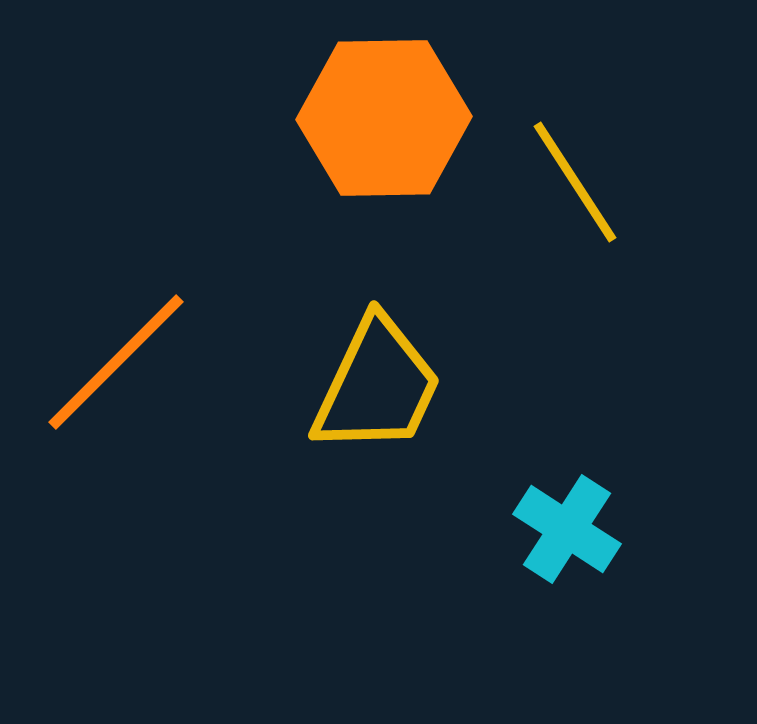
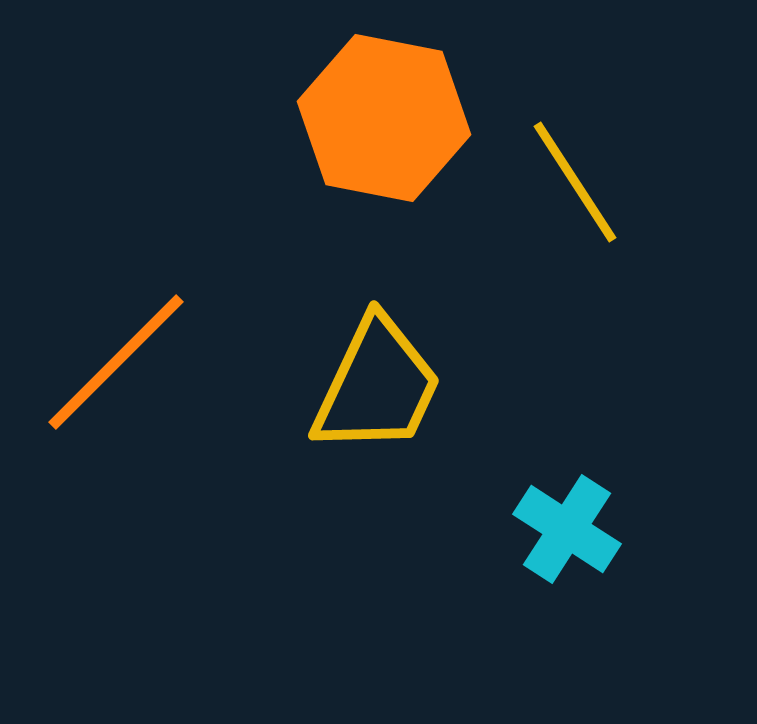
orange hexagon: rotated 12 degrees clockwise
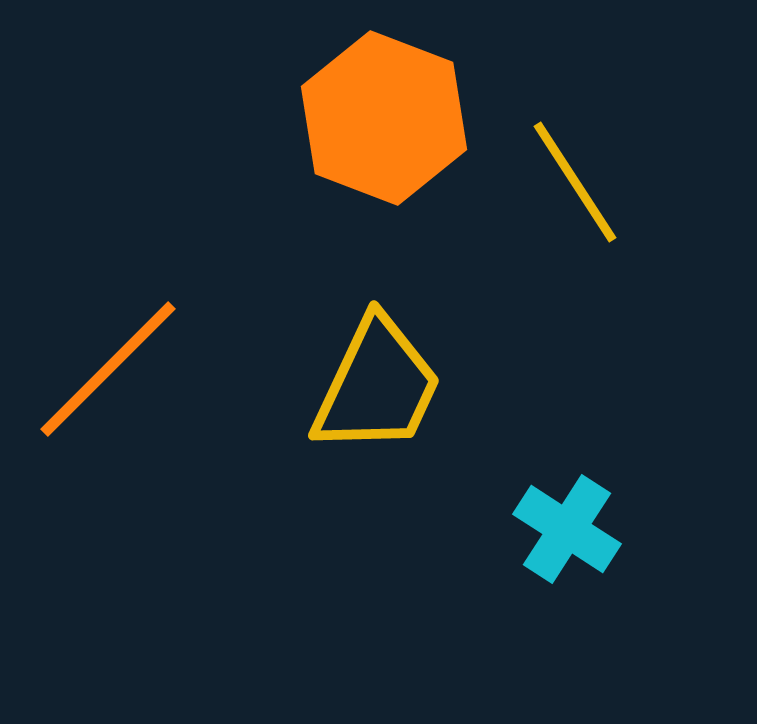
orange hexagon: rotated 10 degrees clockwise
orange line: moved 8 px left, 7 px down
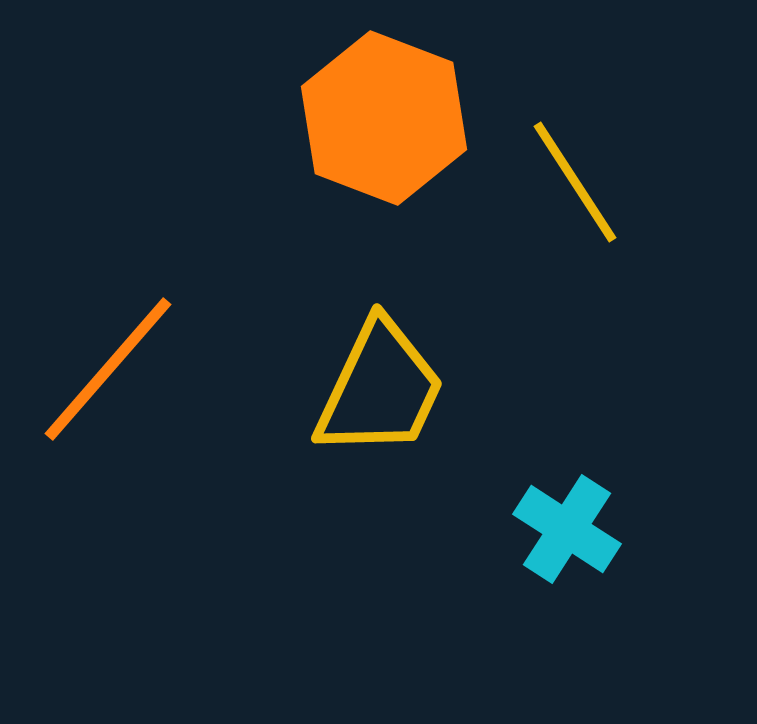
orange line: rotated 4 degrees counterclockwise
yellow trapezoid: moved 3 px right, 3 px down
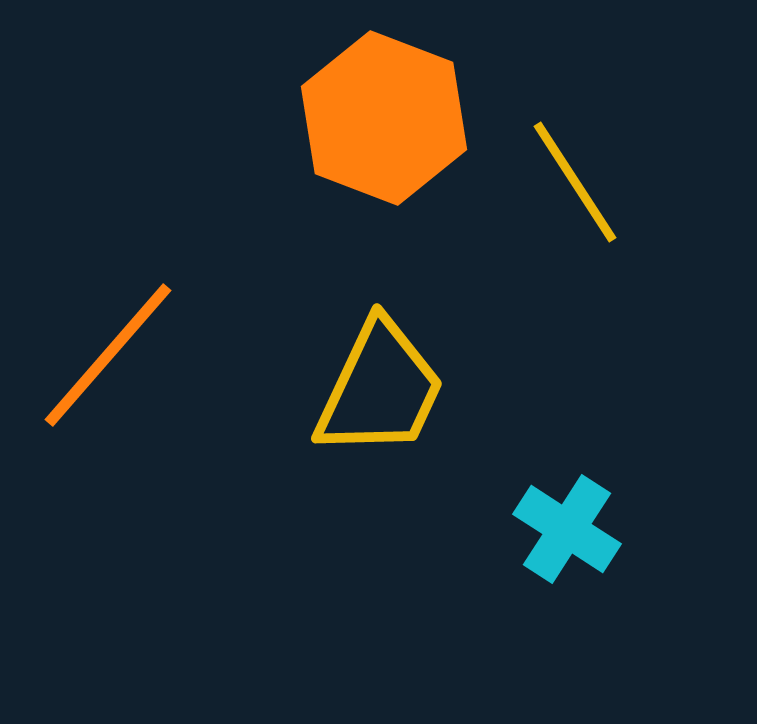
orange line: moved 14 px up
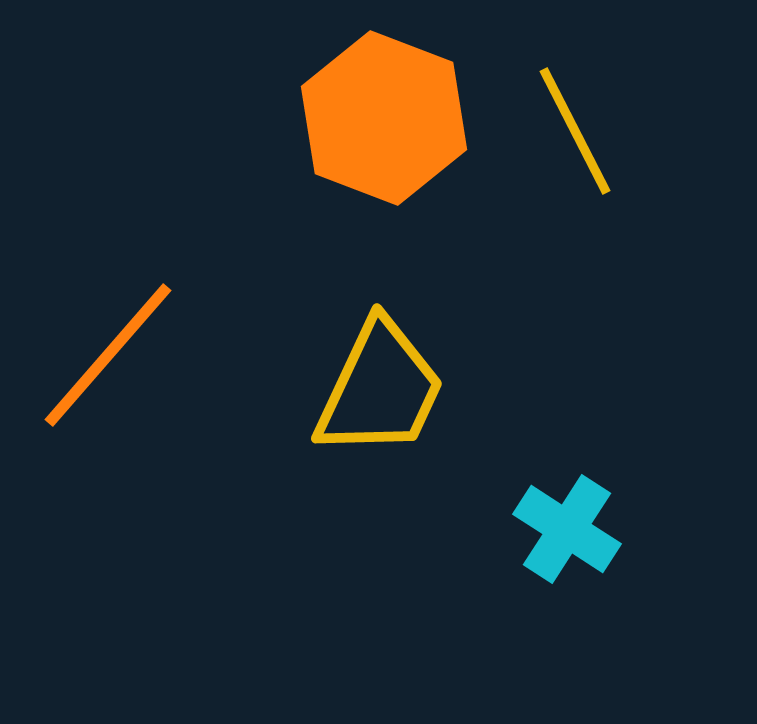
yellow line: moved 51 px up; rotated 6 degrees clockwise
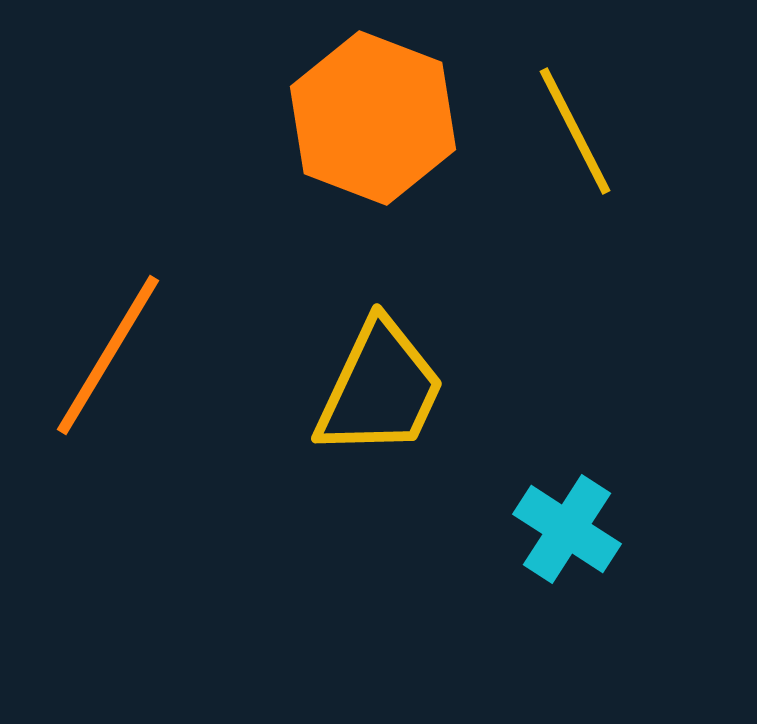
orange hexagon: moved 11 px left
orange line: rotated 10 degrees counterclockwise
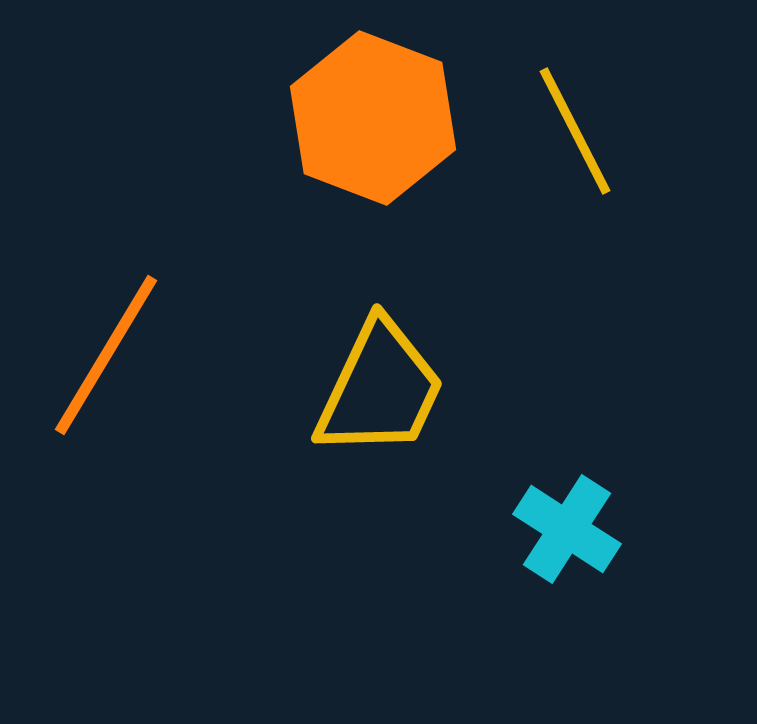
orange line: moved 2 px left
